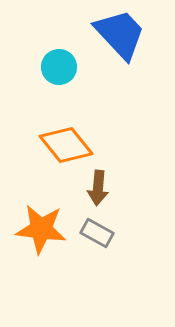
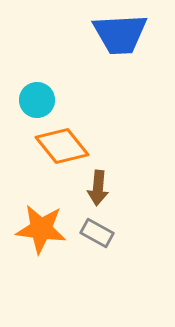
blue trapezoid: rotated 130 degrees clockwise
cyan circle: moved 22 px left, 33 px down
orange diamond: moved 4 px left, 1 px down
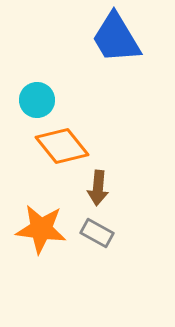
blue trapezoid: moved 4 px left, 4 px down; rotated 62 degrees clockwise
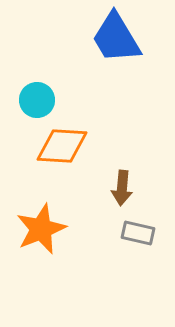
orange diamond: rotated 48 degrees counterclockwise
brown arrow: moved 24 px right
orange star: rotated 30 degrees counterclockwise
gray rectangle: moved 41 px right; rotated 16 degrees counterclockwise
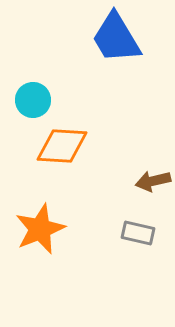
cyan circle: moved 4 px left
brown arrow: moved 31 px right, 7 px up; rotated 72 degrees clockwise
orange star: moved 1 px left
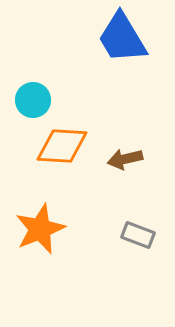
blue trapezoid: moved 6 px right
brown arrow: moved 28 px left, 22 px up
gray rectangle: moved 2 px down; rotated 8 degrees clockwise
